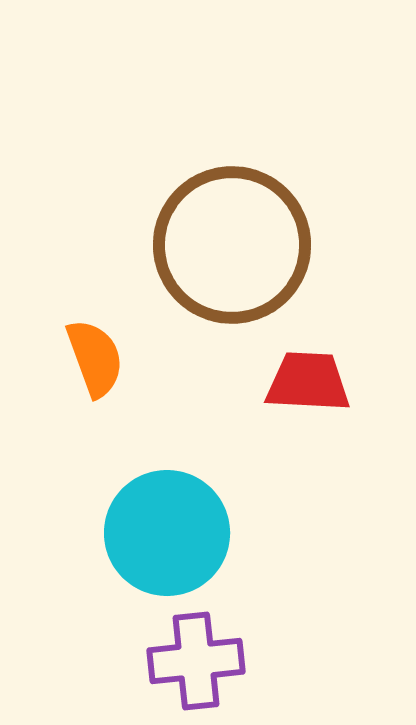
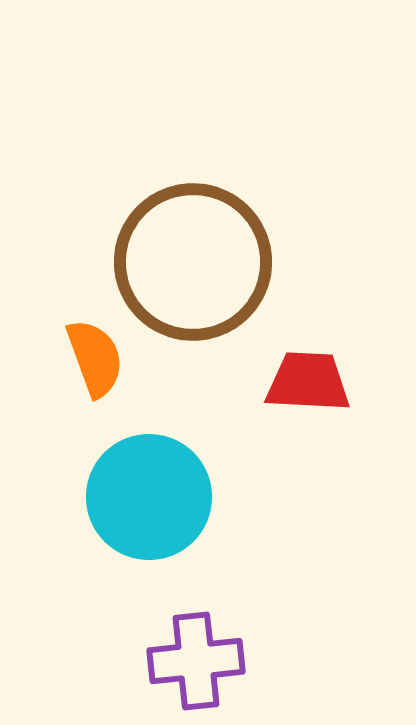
brown circle: moved 39 px left, 17 px down
cyan circle: moved 18 px left, 36 px up
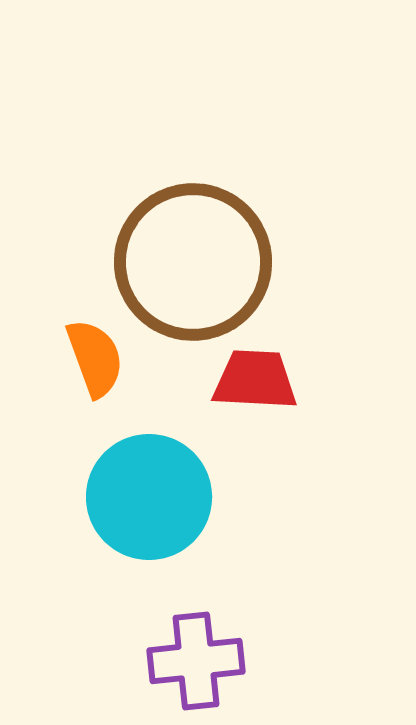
red trapezoid: moved 53 px left, 2 px up
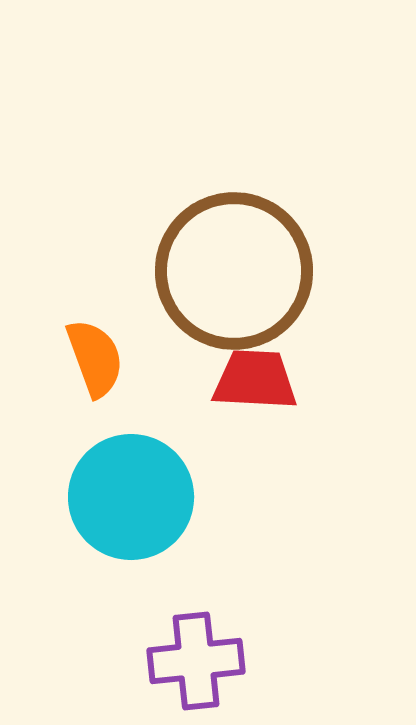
brown circle: moved 41 px right, 9 px down
cyan circle: moved 18 px left
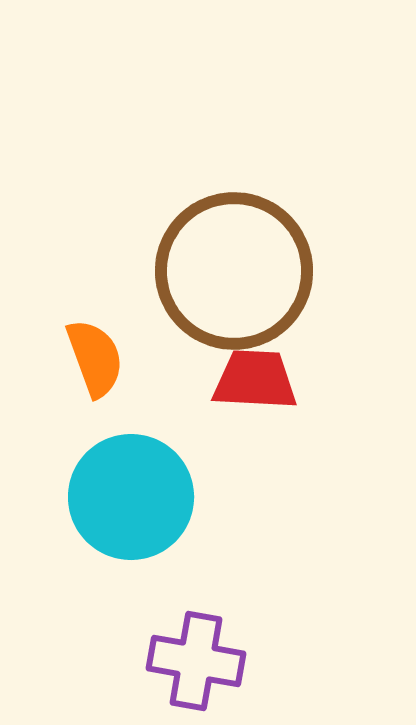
purple cross: rotated 16 degrees clockwise
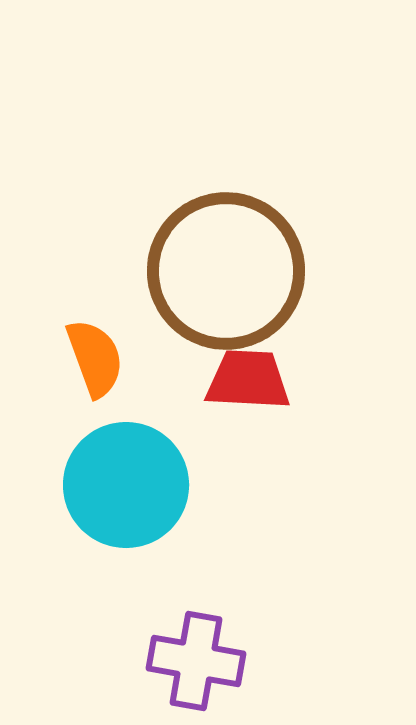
brown circle: moved 8 px left
red trapezoid: moved 7 px left
cyan circle: moved 5 px left, 12 px up
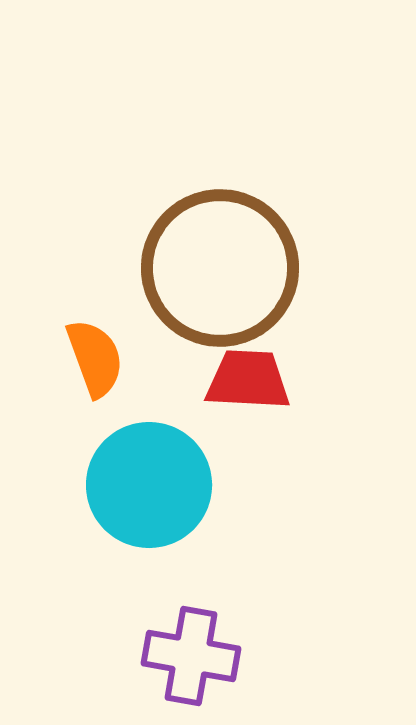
brown circle: moved 6 px left, 3 px up
cyan circle: moved 23 px right
purple cross: moved 5 px left, 5 px up
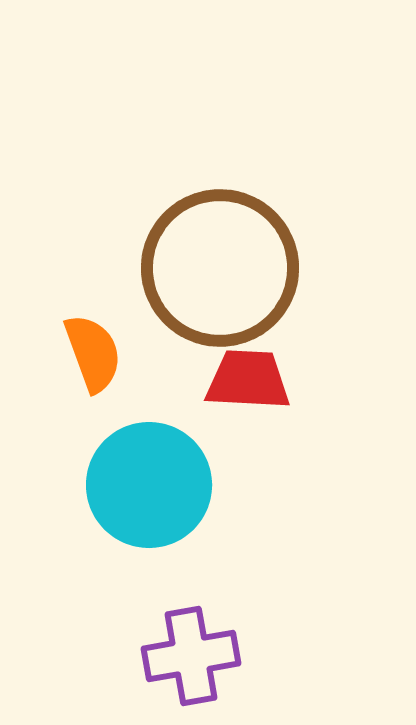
orange semicircle: moved 2 px left, 5 px up
purple cross: rotated 20 degrees counterclockwise
